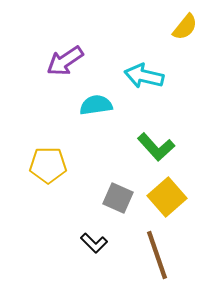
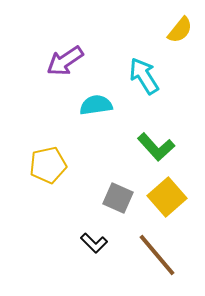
yellow semicircle: moved 5 px left, 3 px down
cyan arrow: rotated 45 degrees clockwise
yellow pentagon: rotated 12 degrees counterclockwise
brown line: rotated 21 degrees counterclockwise
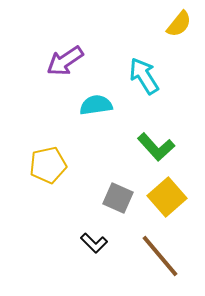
yellow semicircle: moved 1 px left, 6 px up
brown line: moved 3 px right, 1 px down
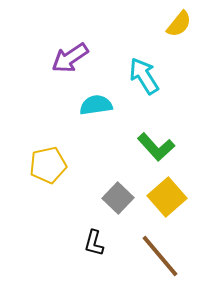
purple arrow: moved 5 px right, 3 px up
gray square: rotated 20 degrees clockwise
black L-shape: rotated 60 degrees clockwise
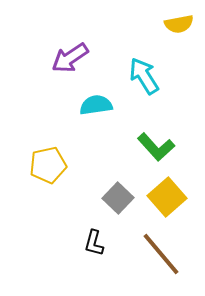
yellow semicircle: rotated 40 degrees clockwise
brown line: moved 1 px right, 2 px up
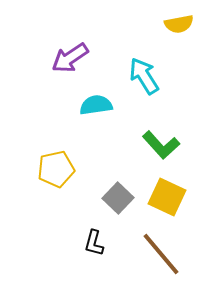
green L-shape: moved 5 px right, 2 px up
yellow pentagon: moved 8 px right, 4 px down
yellow square: rotated 24 degrees counterclockwise
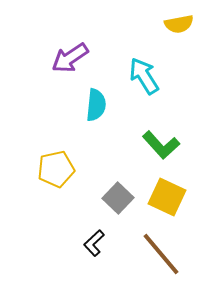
cyan semicircle: rotated 104 degrees clockwise
black L-shape: rotated 32 degrees clockwise
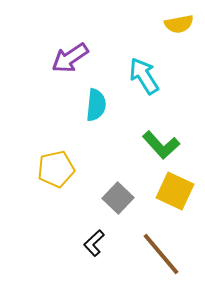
yellow square: moved 8 px right, 6 px up
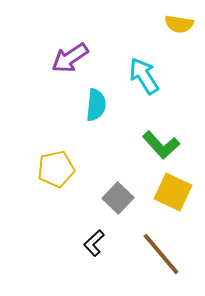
yellow semicircle: rotated 20 degrees clockwise
yellow square: moved 2 px left, 1 px down
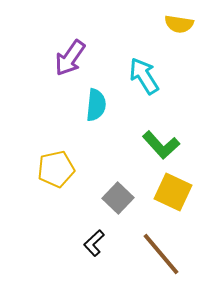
purple arrow: rotated 21 degrees counterclockwise
